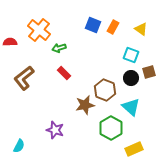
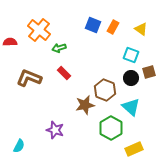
brown L-shape: moved 5 px right; rotated 60 degrees clockwise
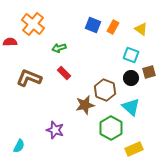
orange cross: moved 6 px left, 6 px up
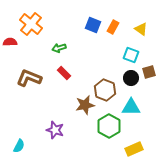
orange cross: moved 2 px left
cyan triangle: rotated 42 degrees counterclockwise
green hexagon: moved 2 px left, 2 px up
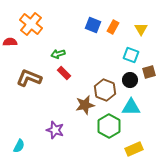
yellow triangle: rotated 24 degrees clockwise
green arrow: moved 1 px left, 6 px down
black circle: moved 1 px left, 2 px down
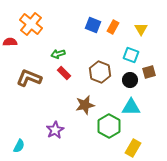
brown hexagon: moved 5 px left, 18 px up
purple star: rotated 24 degrees clockwise
yellow rectangle: moved 1 px left, 1 px up; rotated 36 degrees counterclockwise
